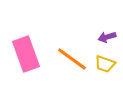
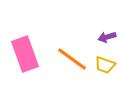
pink rectangle: moved 1 px left
yellow trapezoid: moved 1 px down
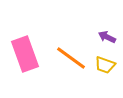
purple arrow: rotated 42 degrees clockwise
orange line: moved 1 px left, 1 px up
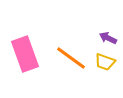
purple arrow: moved 1 px right, 1 px down
yellow trapezoid: moved 3 px up
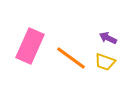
pink rectangle: moved 5 px right, 8 px up; rotated 44 degrees clockwise
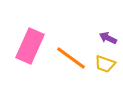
yellow trapezoid: moved 2 px down
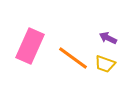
orange line: moved 2 px right
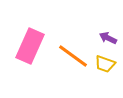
orange line: moved 2 px up
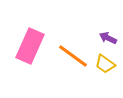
yellow trapezoid: rotated 15 degrees clockwise
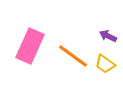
purple arrow: moved 2 px up
